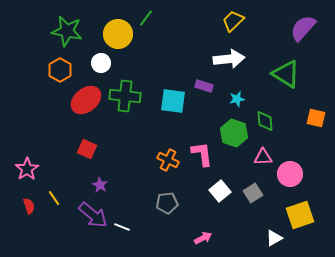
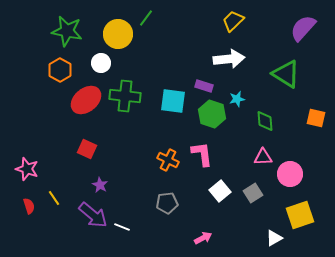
green hexagon: moved 22 px left, 19 px up
pink star: rotated 20 degrees counterclockwise
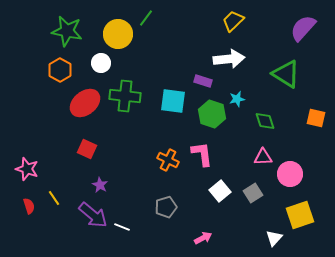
purple rectangle: moved 1 px left, 5 px up
red ellipse: moved 1 px left, 3 px down
green diamond: rotated 15 degrees counterclockwise
gray pentagon: moved 1 px left, 4 px down; rotated 10 degrees counterclockwise
white triangle: rotated 18 degrees counterclockwise
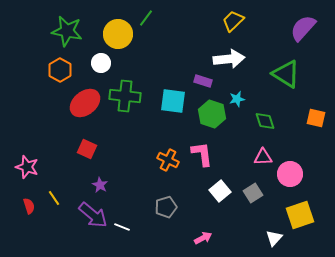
pink star: moved 2 px up
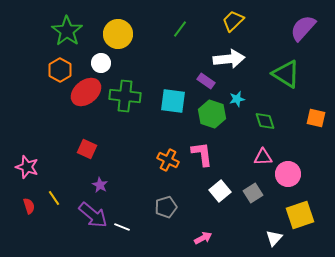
green line: moved 34 px right, 11 px down
green star: rotated 24 degrees clockwise
purple rectangle: moved 3 px right; rotated 18 degrees clockwise
red ellipse: moved 1 px right, 11 px up
pink circle: moved 2 px left
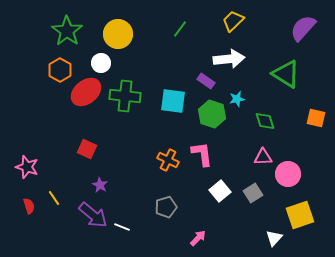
pink arrow: moved 5 px left; rotated 18 degrees counterclockwise
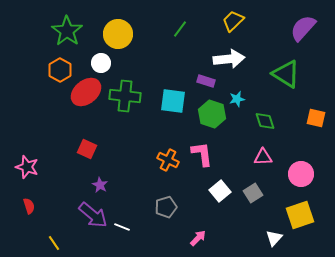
purple rectangle: rotated 18 degrees counterclockwise
pink circle: moved 13 px right
yellow line: moved 45 px down
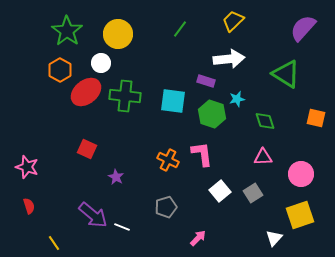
purple star: moved 16 px right, 8 px up
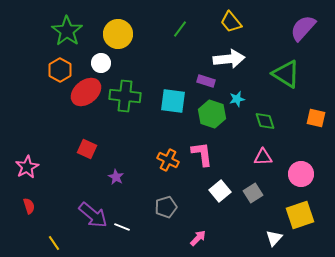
yellow trapezoid: moved 2 px left, 1 px down; rotated 85 degrees counterclockwise
pink star: rotated 25 degrees clockwise
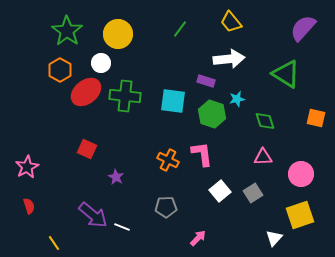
gray pentagon: rotated 15 degrees clockwise
